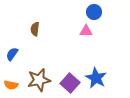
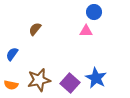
brown semicircle: rotated 32 degrees clockwise
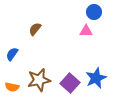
blue star: rotated 20 degrees clockwise
orange semicircle: moved 1 px right, 2 px down
